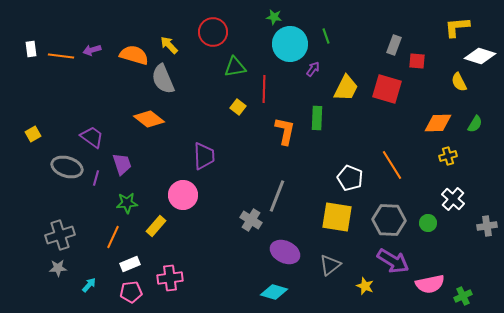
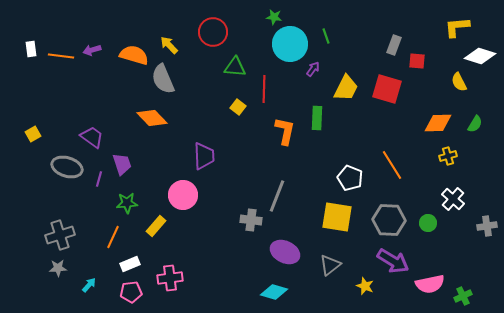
green triangle at (235, 67): rotated 15 degrees clockwise
orange diamond at (149, 119): moved 3 px right, 1 px up; rotated 8 degrees clockwise
purple line at (96, 178): moved 3 px right, 1 px down
gray cross at (251, 220): rotated 25 degrees counterclockwise
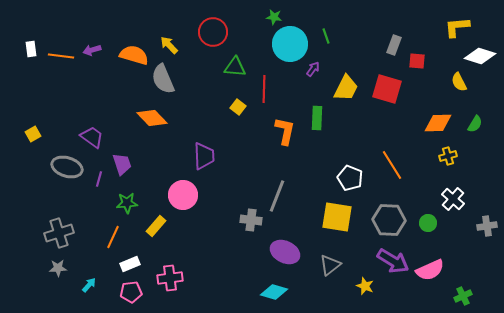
gray cross at (60, 235): moved 1 px left, 2 px up
pink semicircle at (430, 284): moved 14 px up; rotated 12 degrees counterclockwise
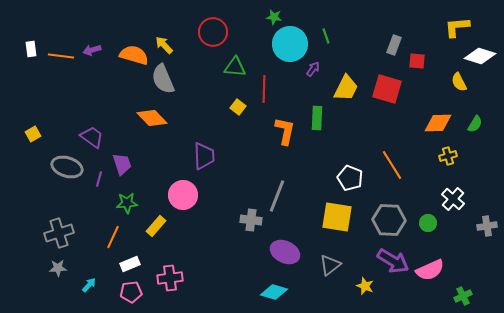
yellow arrow at (169, 45): moved 5 px left
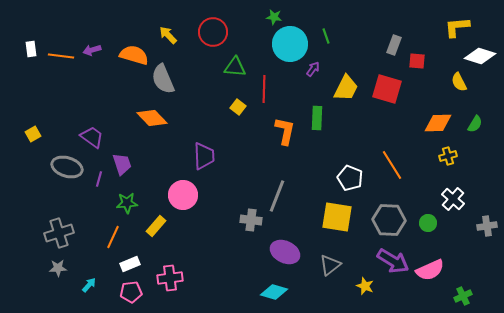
yellow arrow at (164, 45): moved 4 px right, 10 px up
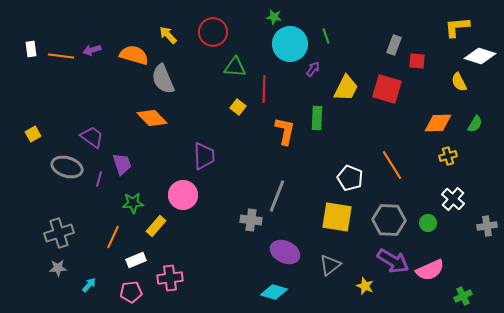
green star at (127, 203): moved 6 px right
white rectangle at (130, 264): moved 6 px right, 4 px up
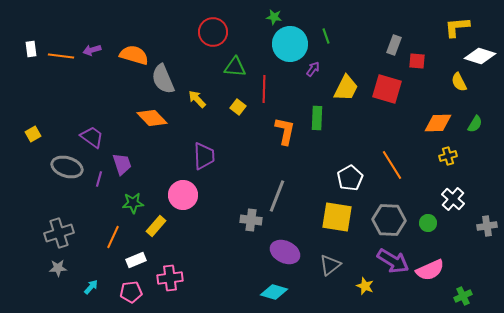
yellow arrow at (168, 35): moved 29 px right, 64 px down
white pentagon at (350, 178): rotated 20 degrees clockwise
cyan arrow at (89, 285): moved 2 px right, 2 px down
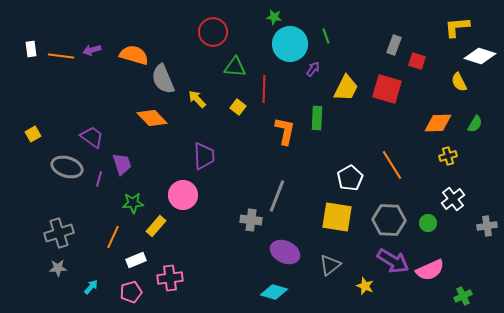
red square at (417, 61): rotated 12 degrees clockwise
white cross at (453, 199): rotated 10 degrees clockwise
pink pentagon at (131, 292): rotated 10 degrees counterclockwise
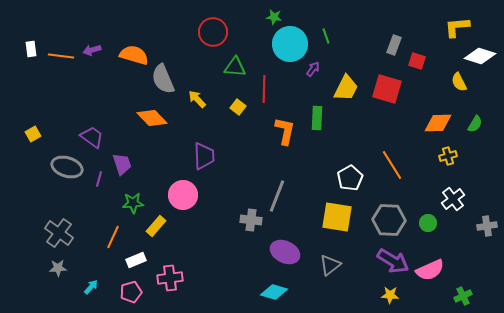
gray cross at (59, 233): rotated 36 degrees counterclockwise
yellow star at (365, 286): moved 25 px right, 9 px down; rotated 18 degrees counterclockwise
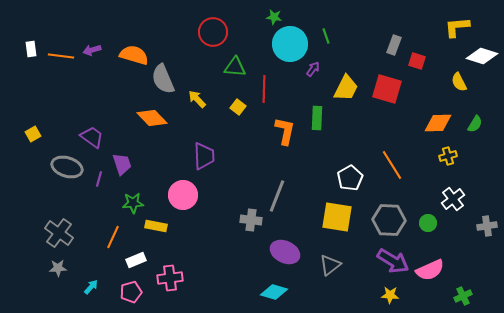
white diamond at (480, 56): moved 2 px right
yellow rectangle at (156, 226): rotated 60 degrees clockwise
